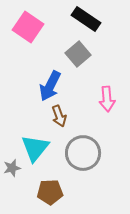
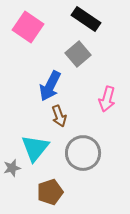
pink arrow: rotated 20 degrees clockwise
brown pentagon: rotated 15 degrees counterclockwise
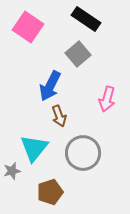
cyan triangle: moved 1 px left
gray star: moved 3 px down
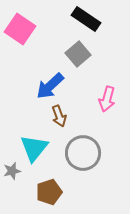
pink square: moved 8 px left, 2 px down
blue arrow: rotated 20 degrees clockwise
brown pentagon: moved 1 px left
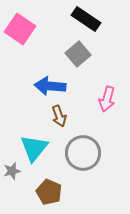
blue arrow: rotated 48 degrees clockwise
brown pentagon: rotated 30 degrees counterclockwise
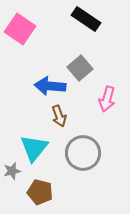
gray square: moved 2 px right, 14 px down
brown pentagon: moved 9 px left; rotated 10 degrees counterclockwise
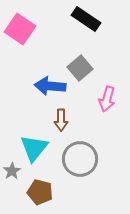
brown arrow: moved 2 px right, 4 px down; rotated 20 degrees clockwise
gray circle: moved 3 px left, 6 px down
gray star: rotated 18 degrees counterclockwise
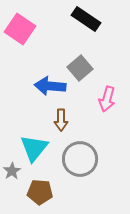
brown pentagon: rotated 10 degrees counterclockwise
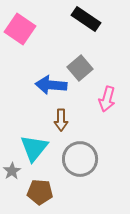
blue arrow: moved 1 px right, 1 px up
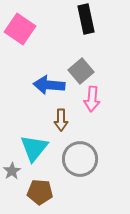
black rectangle: rotated 44 degrees clockwise
gray square: moved 1 px right, 3 px down
blue arrow: moved 2 px left
pink arrow: moved 15 px left; rotated 10 degrees counterclockwise
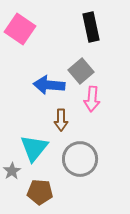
black rectangle: moved 5 px right, 8 px down
